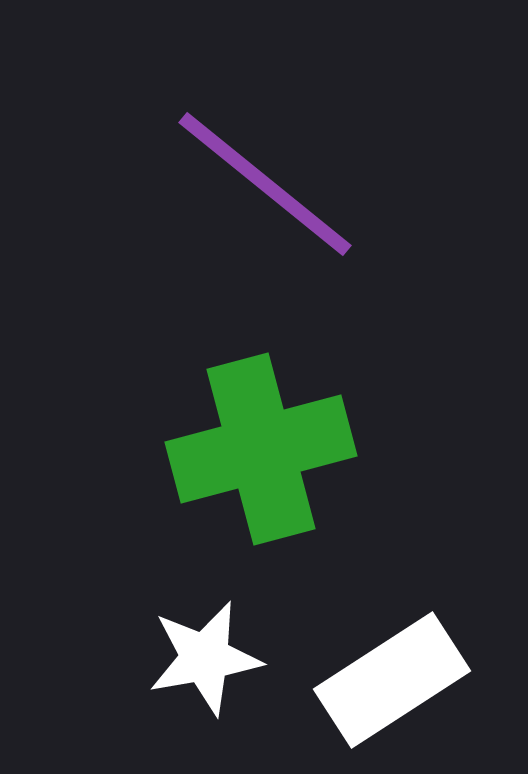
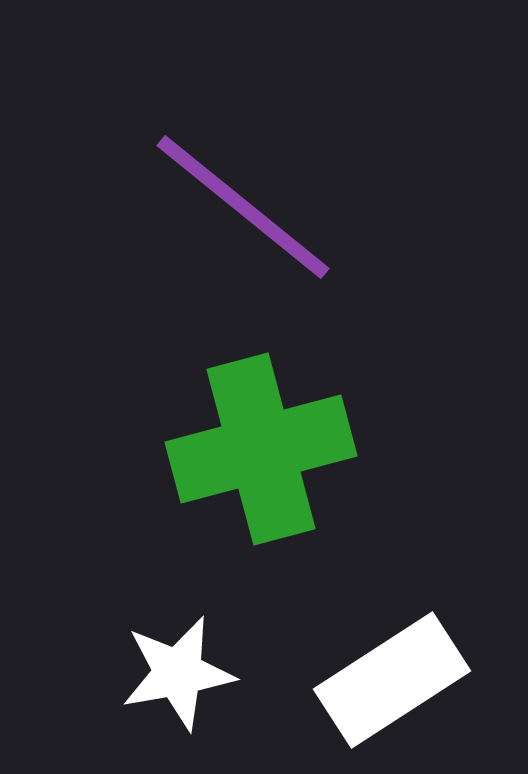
purple line: moved 22 px left, 23 px down
white star: moved 27 px left, 15 px down
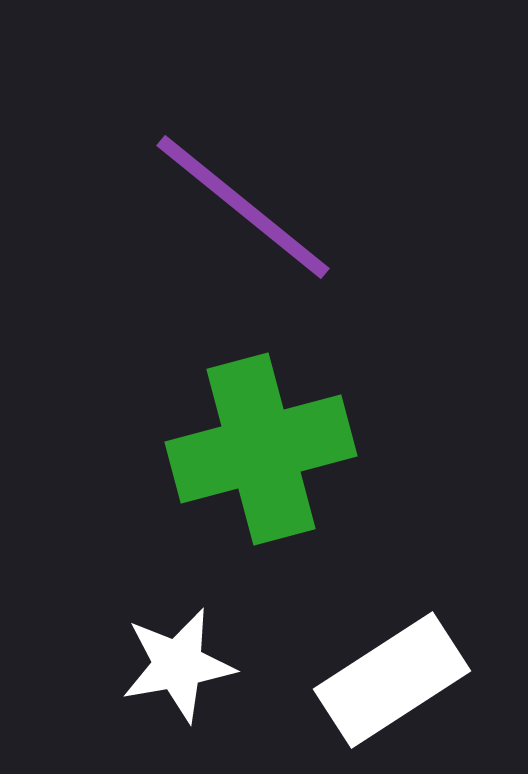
white star: moved 8 px up
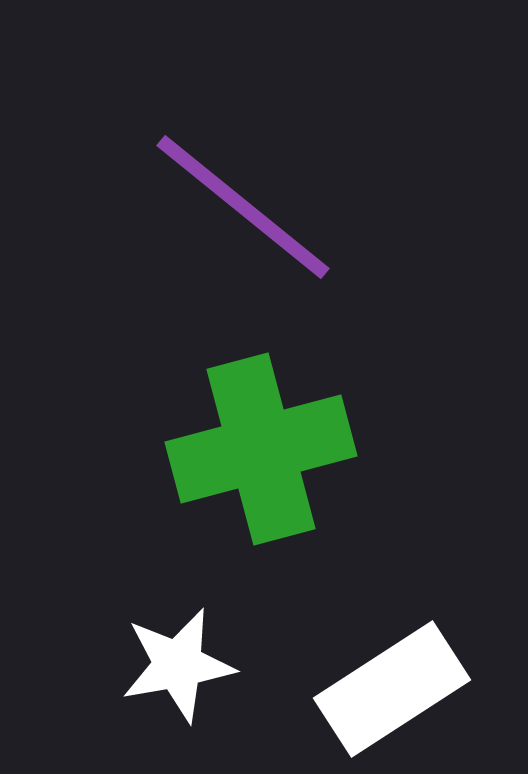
white rectangle: moved 9 px down
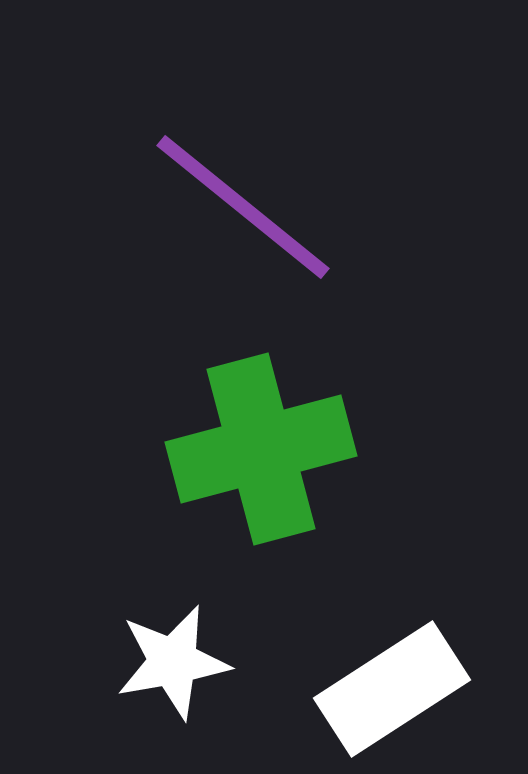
white star: moved 5 px left, 3 px up
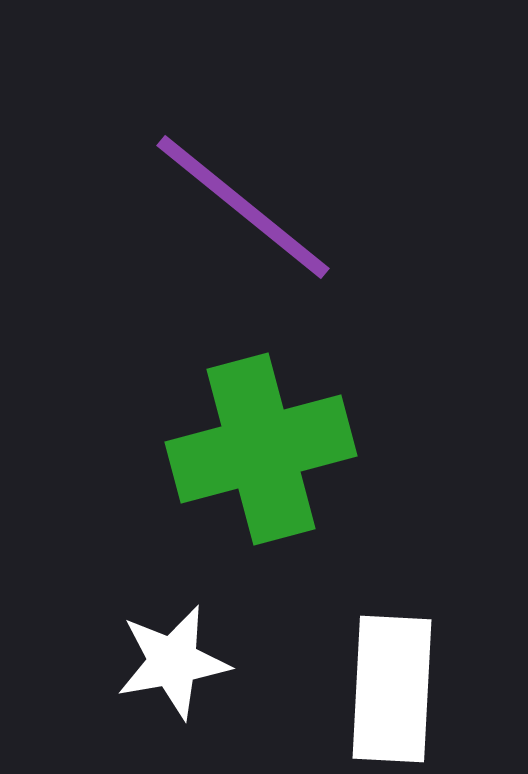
white rectangle: rotated 54 degrees counterclockwise
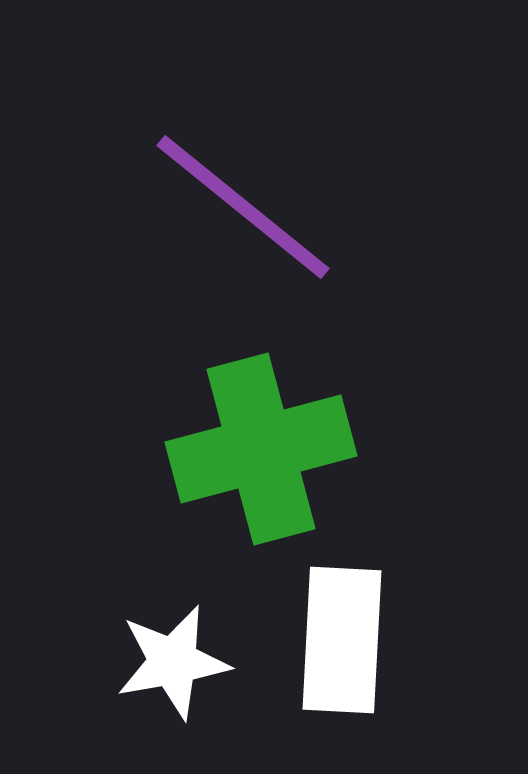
white rectangle: moved 50 px left, 49 px up
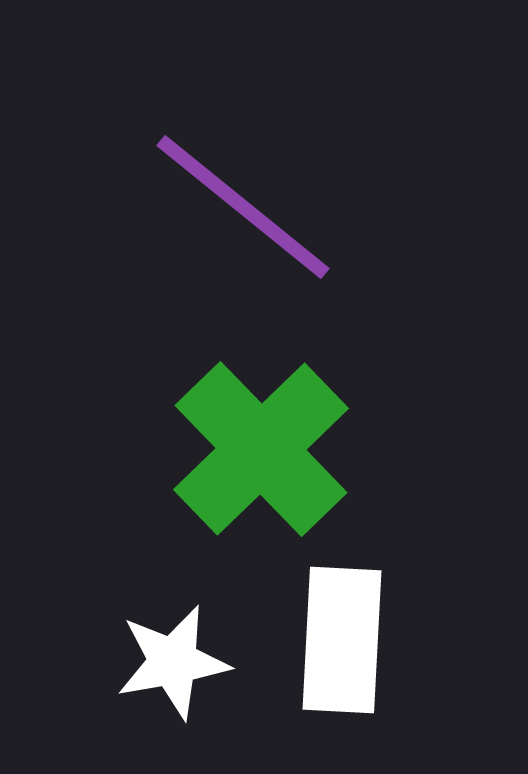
green cross: rotated 29 degrees counterclockwise
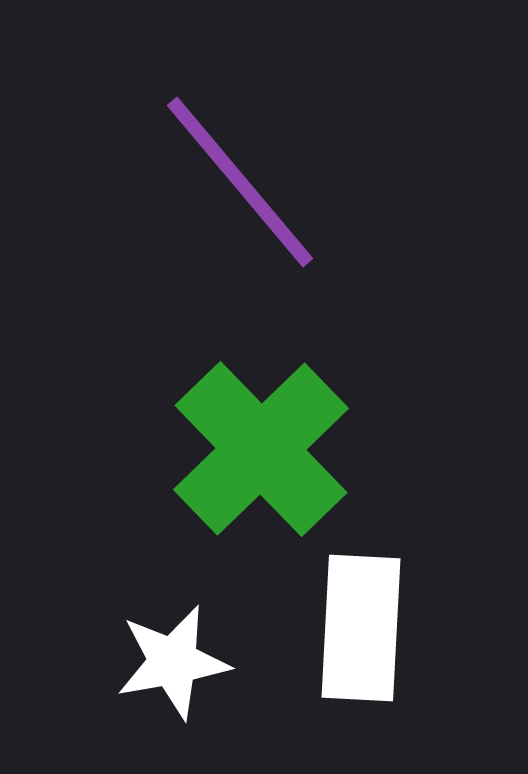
purple line: moved 3 px left, 25 px up; rotated 11 degrees clockwise
white rectangle: moved 19 px right, 12 px up
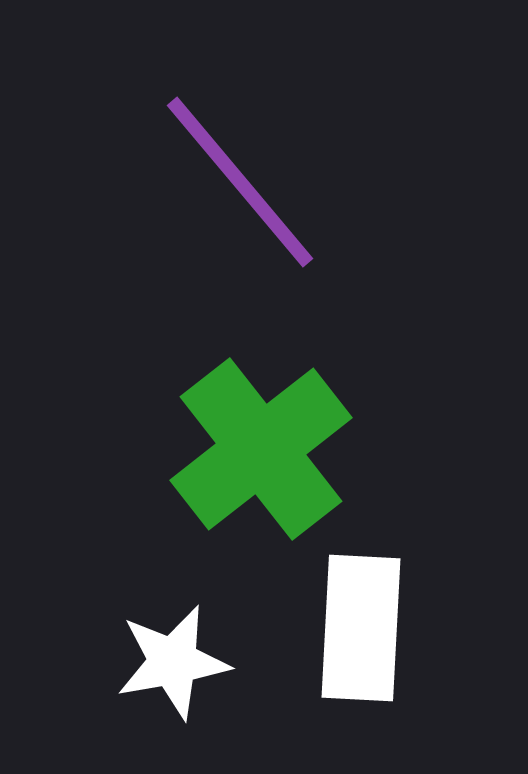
green cross: rotated 6 degrees clockwise
